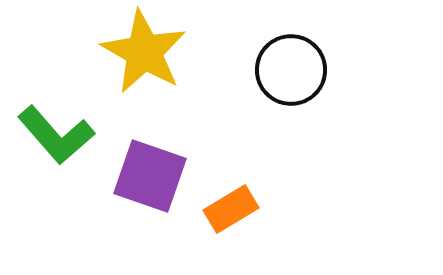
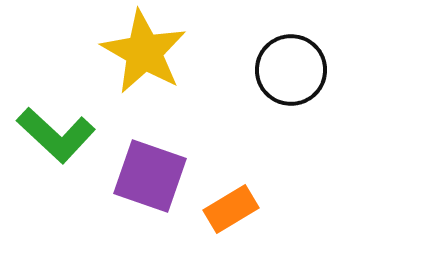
green L-shape: rotated 6 degrees counterclockwise
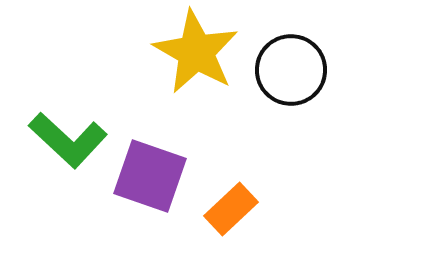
yellow star: moved 52 px right
green L-shape: moved 12 px right, 5 px down
orange rectangle: rotated 12 degrees counterclockwise
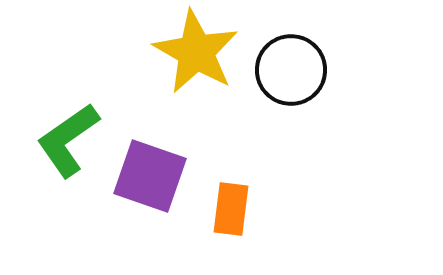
green L-shape: rotated 102 degrees clockwise
orange rectangle: rotated 40 degrees counterclockwise
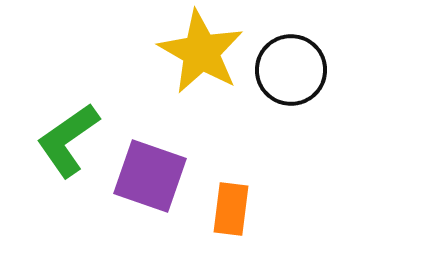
yellow star: moved 5 px right
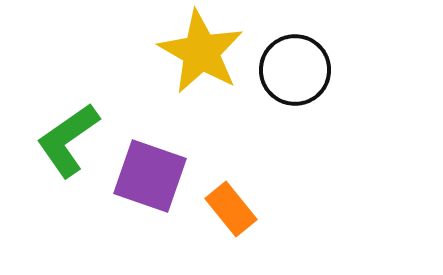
black circle: moved 4 px right
orange rectangle: rotated 46 degrees counterclockwise
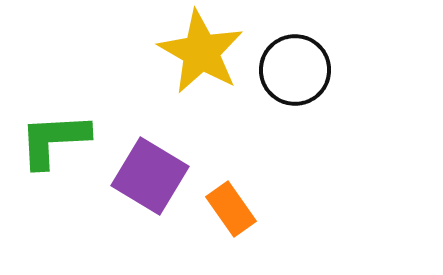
green L-shape: moved 14 px left; rotated 32 degrees clockwise
purple square: rotated 12 degrees clockwise
orange rectangle: rotated 4 degrees clockwise
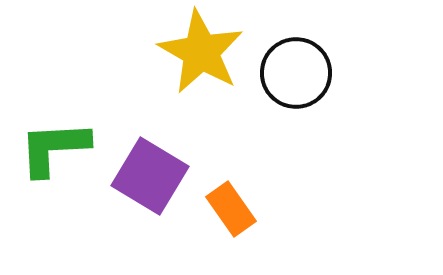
black circle: moved 1 px right, 3 px down
green L-shape: moved 8 px down
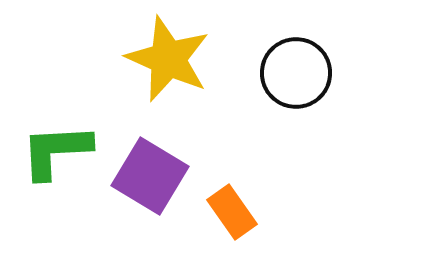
yellow star: moved 33 px left, 7 px down; rotated 6 degrees counterclockwise
green L-shape: moved 2 px right, 3 px down
orange rectangle: moved 1 px right, 3 px down
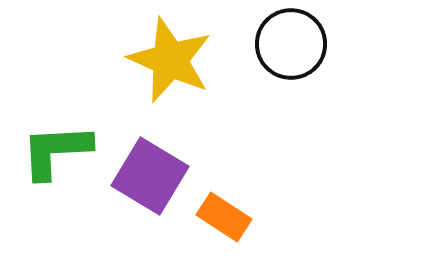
yellow star: moved 2 px right, 1 px down
black circle: moved 5 px left, 29 px up
orange rectangle: moved 8 px left, 5 px down; rotated 22 degrees counterclockwise
